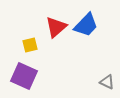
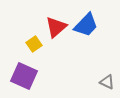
yellow square: moved 4 px right, 1 px up; rotated 21 degrees counterclockwise
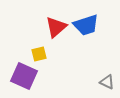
blue trapezoid: rotated 28 degrees clockwise
yellow square: moved 5 px right, 10 px down; rotated 21 degrees clockwise
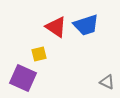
red triangle: rotated 45 degrees counterclockwise
purple square: moved 1 px left, 2 px down
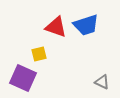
red triangle: rotated 15 degrees counterclockwise
gray triangle: moved 5 px left
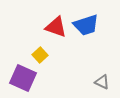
yellow square: moved 1 px right, 1 px down; rotated 28 degrees counterclockwise
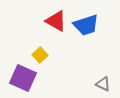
red triangle: moved 6 px up; rotated 10 degrees clockwise
gray triangle: moved 1 px right, 2 px down
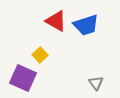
gray triangle: moved 7 px left, 1 px up; rotated 28 degrees clockwise
